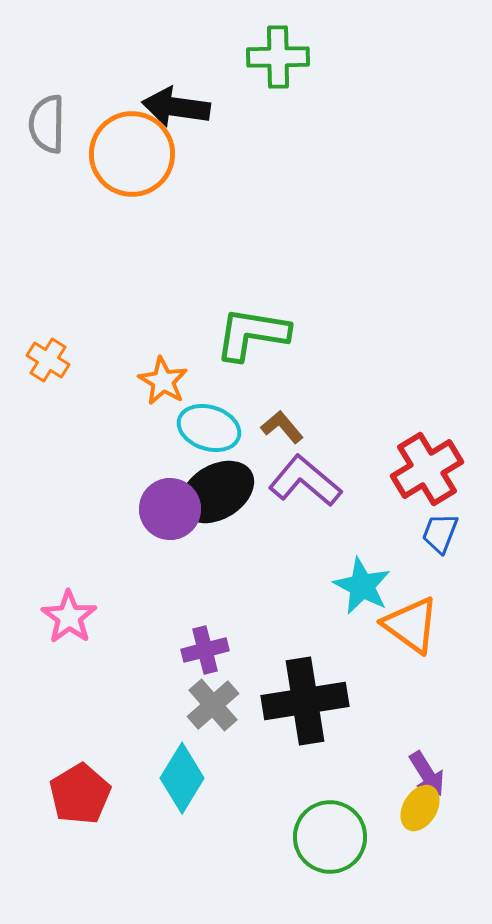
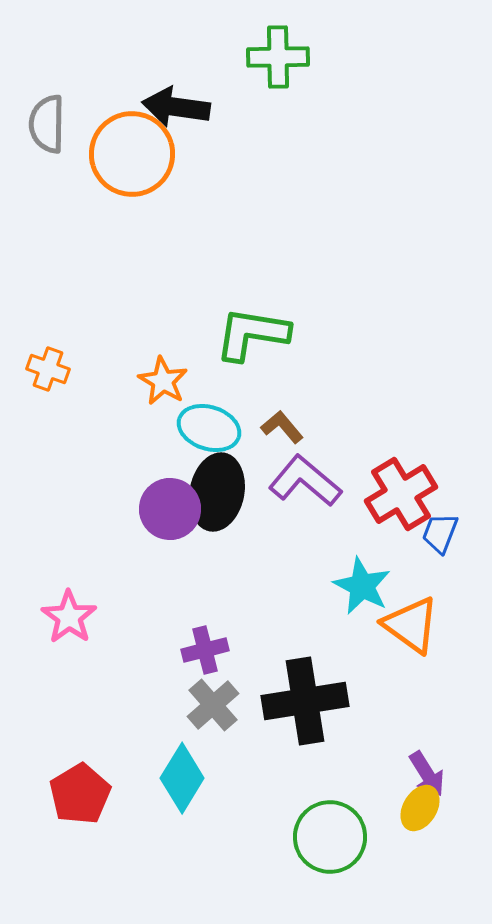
orange cross: moved 9 px down; rotated 12 degrees counterclockwise
red cross: moved 26 px left, 25 px down
black ellipse: rotated 48 degrees counterclockwise
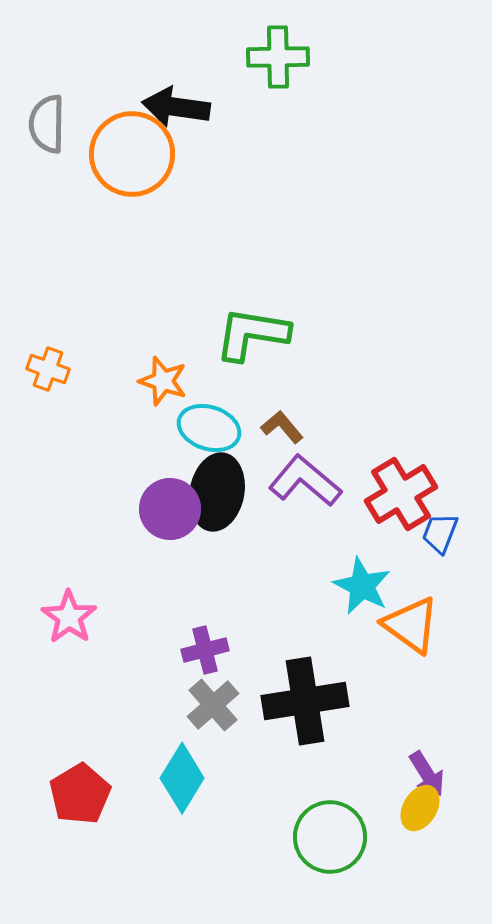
orange star: rotated 12 degrees counterclockwise
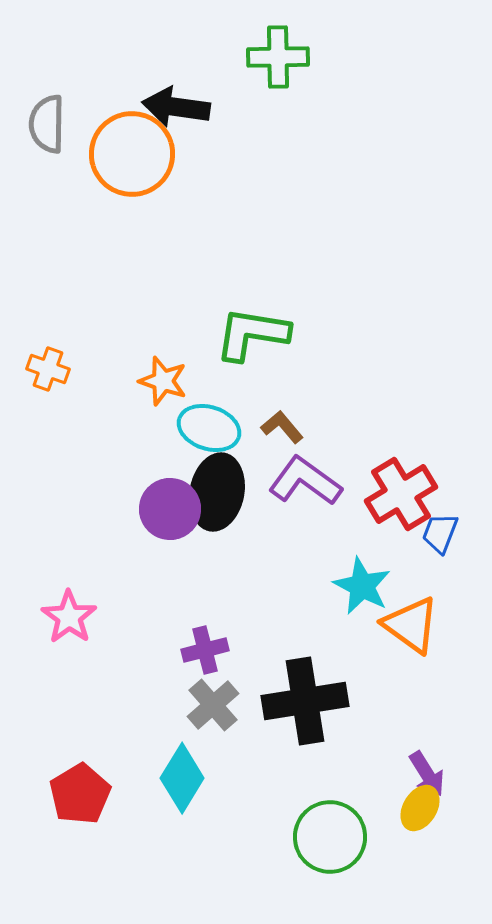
purple L-shape: rotated 4 degrees counterclockwise
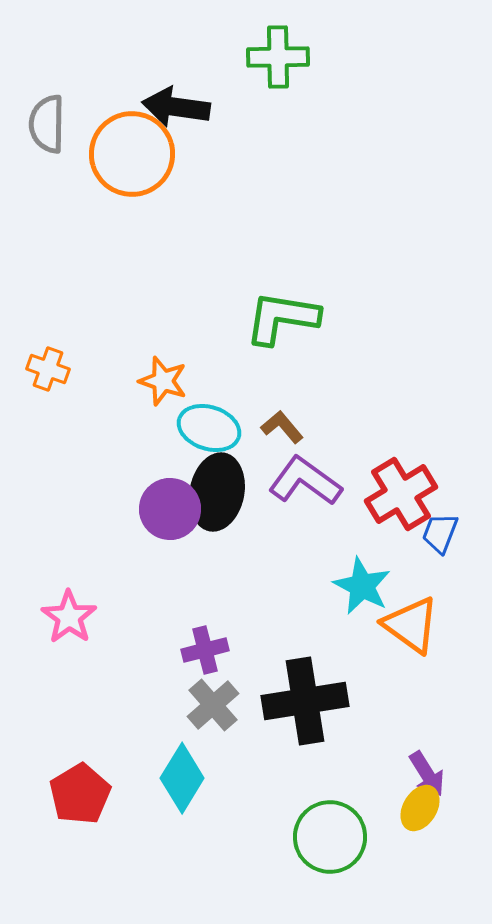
green L-shape: moved 30 px right, 16 px up
